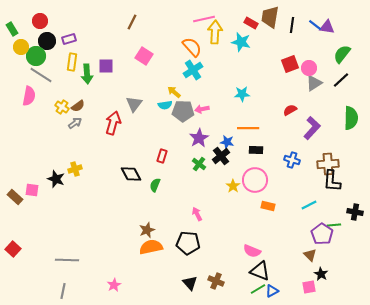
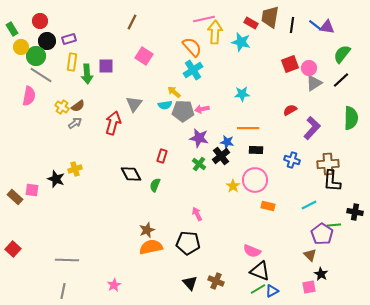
purple star at (199, 138): rotated 30 degrees counterclockwise
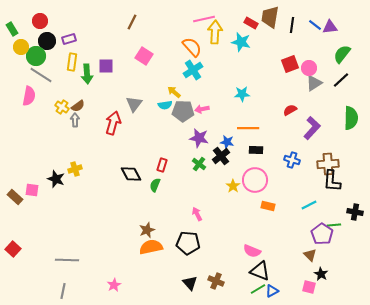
purple triangle at (327, 27): moved 3 px right; rotated 14 degrees counterclockwise
gray arrow at (75, 123): moved 3 px up; rotated 56 degrees counterclockwise
red rectangle at (162, 156): moved 9 px down
pink square at (309, 287): rotated 24 degrees clockwise
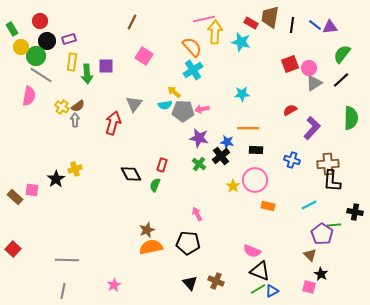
black star at (56, 179): rotated 18 degrees clockwise
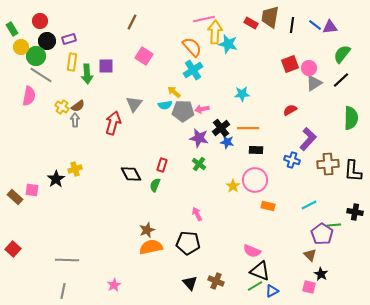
cyan star at (241, 42): moved 13 px left, 2 px down
purple L-shape at (312, 128): moved 4 px left, 11 px down
black cross at (221, 156): moved 28 px up
black L-shape at (332, 181): moved 21 px right, 10 px up
green line at (258, 289): moved 3 px left, 3 px up
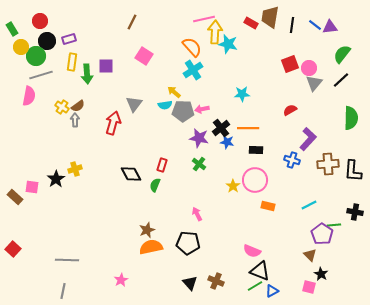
gray line at (41, 75): rotated 50 degrees counterclockwise
gray triangle at (314, 83): rotated 18 degrees counterclockwise
pink square at (32, 190): moved 3 px up
pink star at (114, 285): moved 7 px right, 5 px up
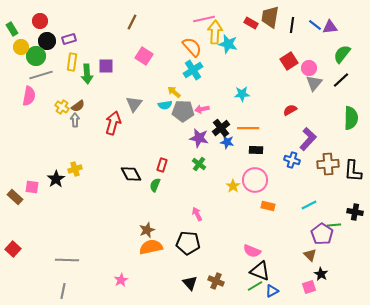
red square at (290, 64): moved 1 px left, 3 px up; rotated 12 degrees counterclockwise
pink square at (309, 287): rotated 32 degrees counterclockwise
